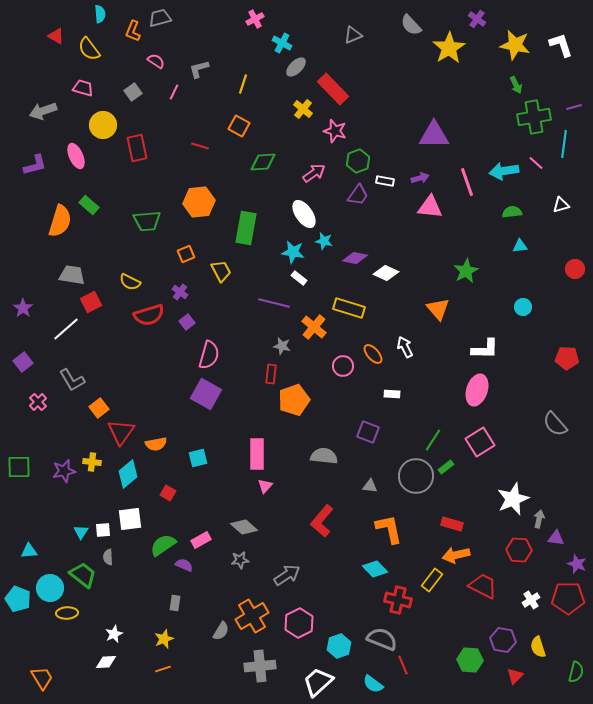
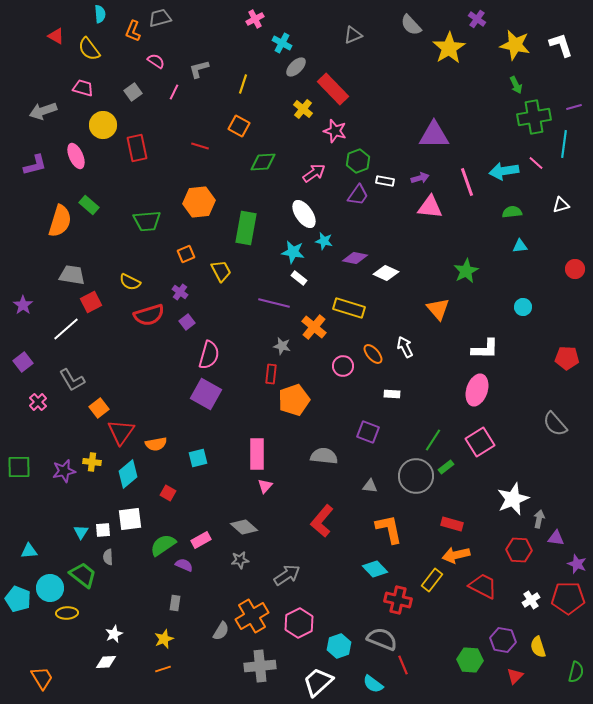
purple star at (23, 308): moved 3 px up
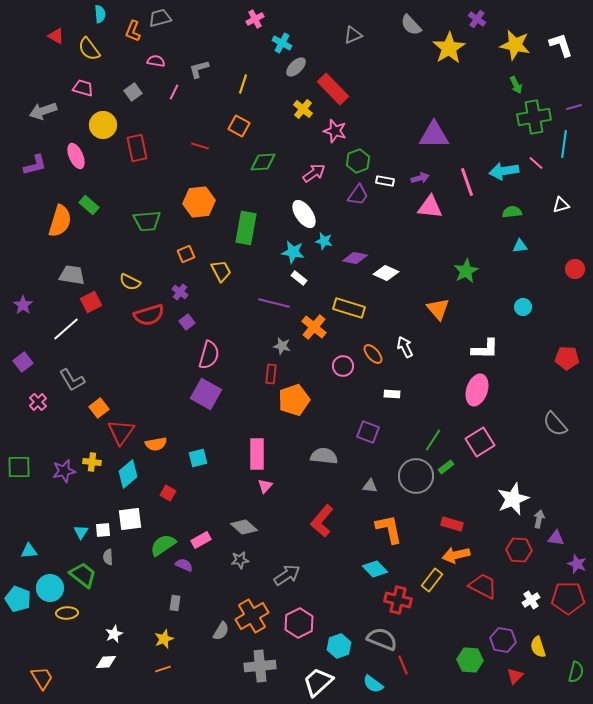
pink semicircle at (156, 61): rotated 24 degrees counterclockwise
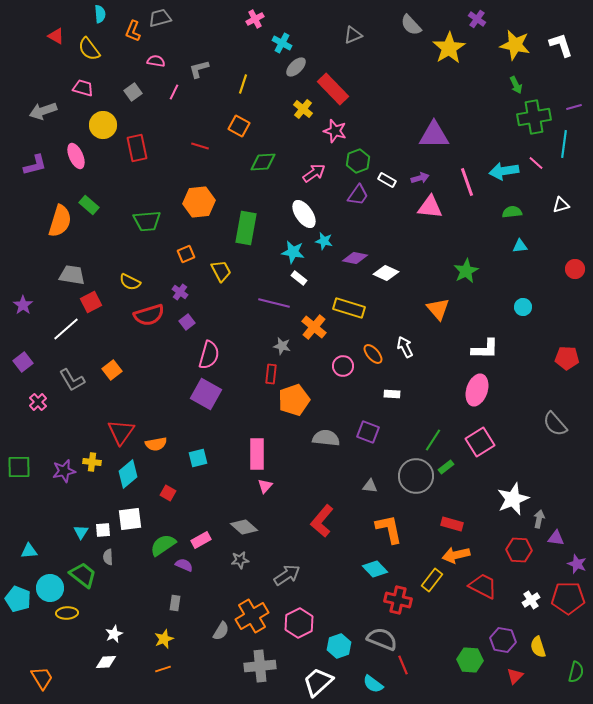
white rectangle at (385, 181): moved 2 px right, 1 px up; rotated 18 degrees clockwise
orange square at (99, 408): moved 13 px right, 38 px up
gray semicircle at (324, 456): moved 2 px right, 18 px up
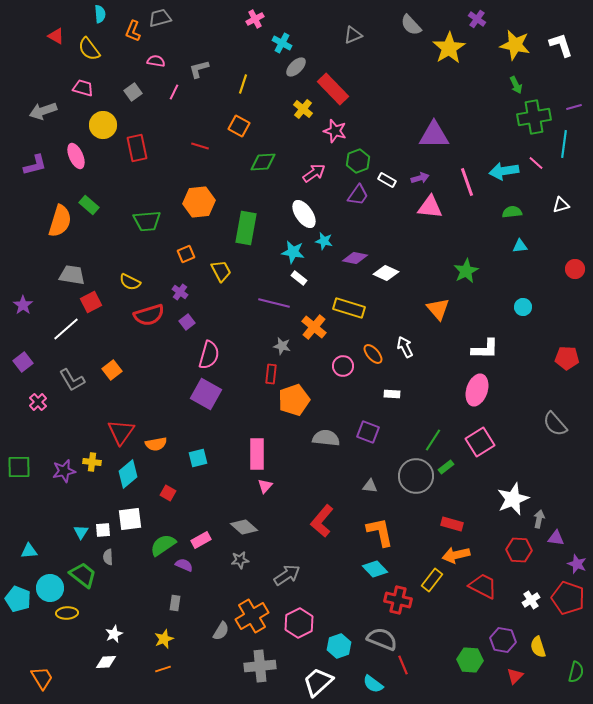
orange L-shape at (389, 529): moved 9 px left, 3 px down
red pentagon at (568, 598): rotated 20 degrees clockwise
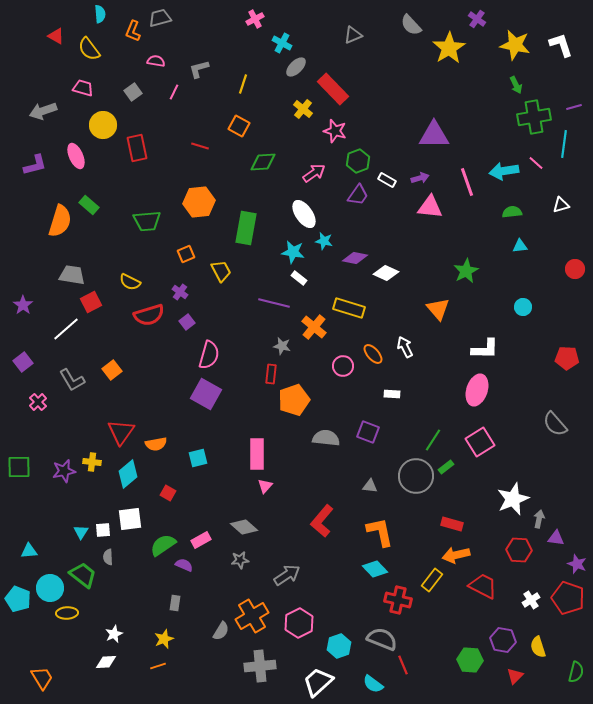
orange line at (163, 669): moved 5 px left, 3 px up
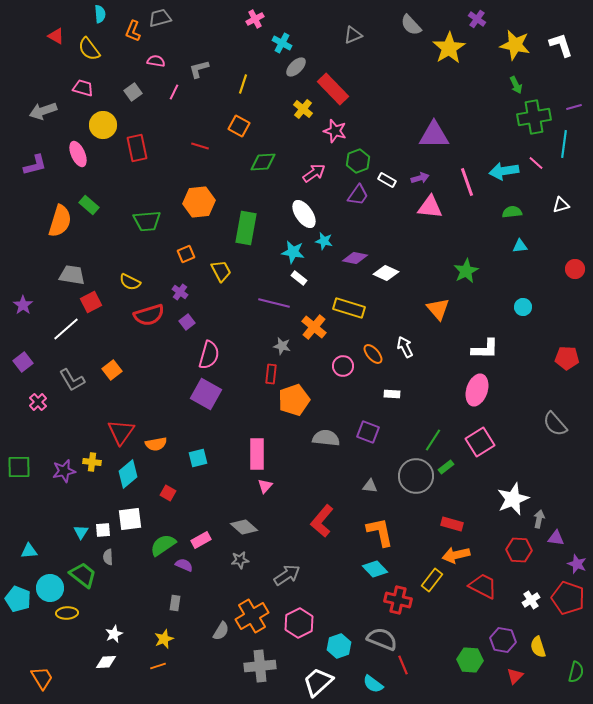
pink ellipse at (76, 156): moved 2 px right, 2 px up
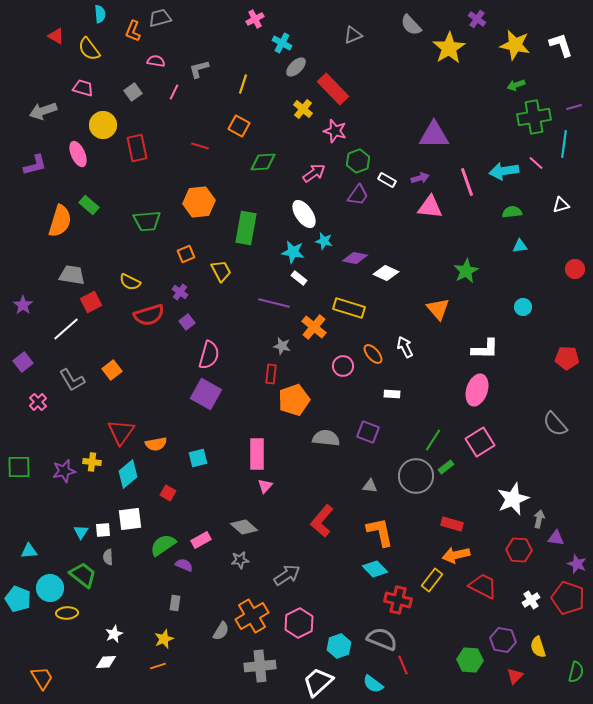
green arrow at (516, 85): rotated 96 degrees clockwise
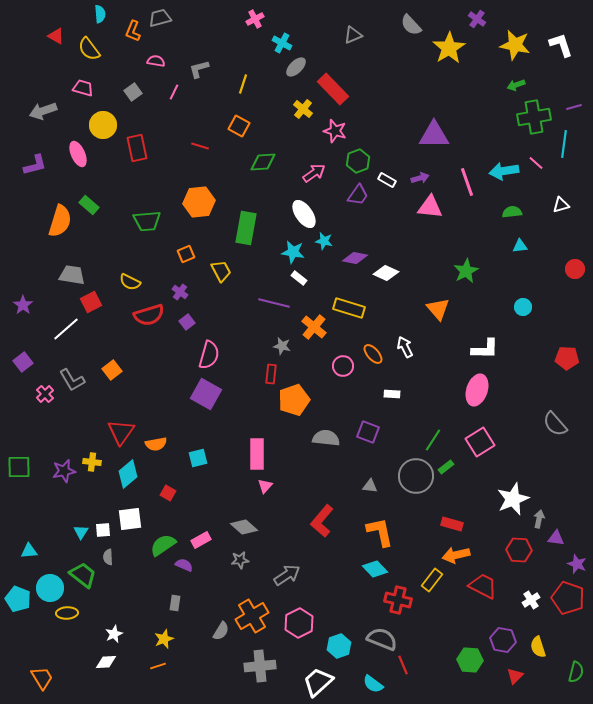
pink cross at (38, 402): moved 7 px right, 8 px up
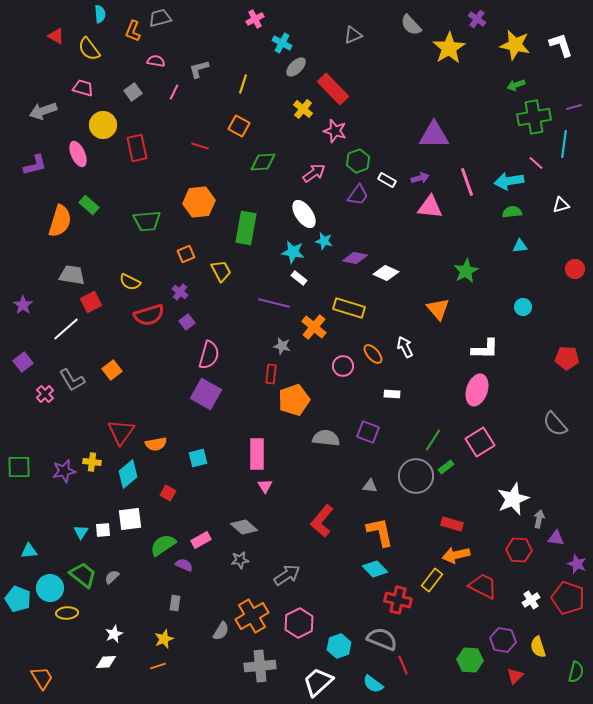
cyan arrow at (504, 171): moved 5 px right, 10 px down
pink triangle at (265, 486): rotated 14 degrees counterclockwise
gray semicircle at (108, 557): moved 4 px right, 20 px down; rotated 49 degrees clockwise
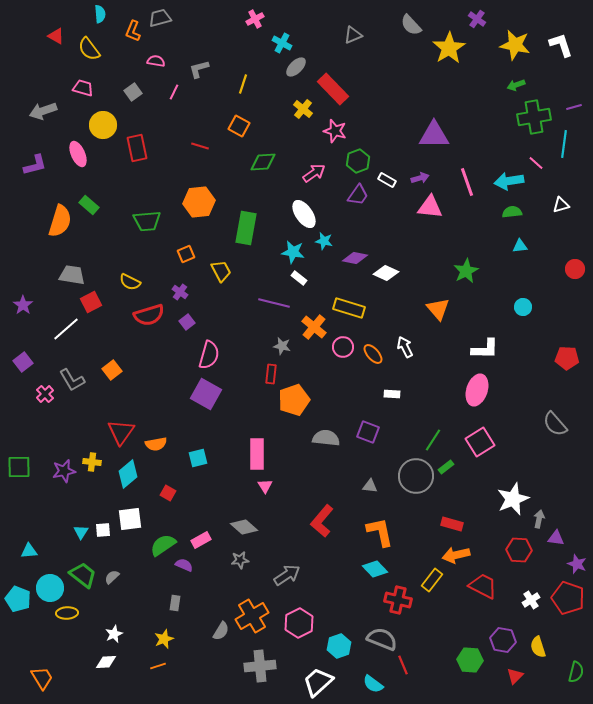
pink circle at (343, 366): moved 19 px up
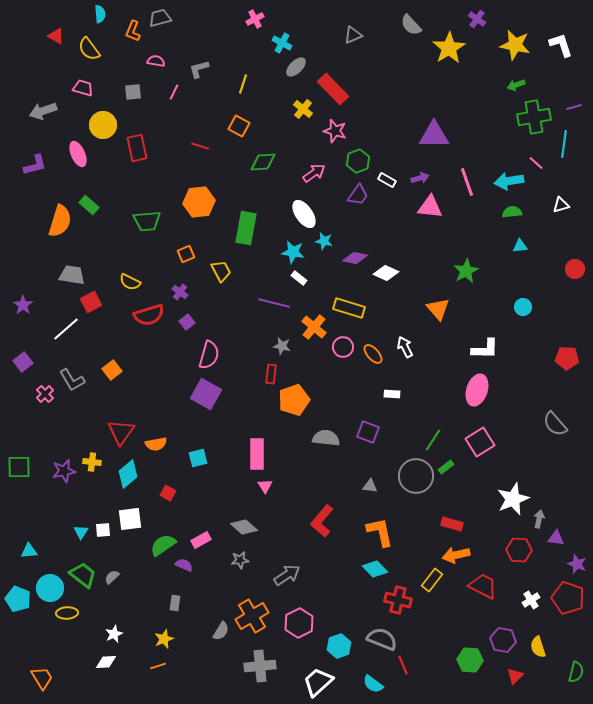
gray square at (133, 92): rotated 30 degrees clockwise
